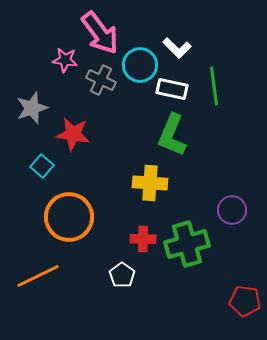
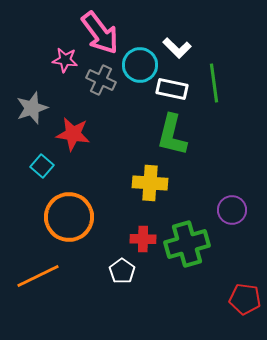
green line: moved 3 px up
green L-shape: rotated 9 degrees counterclockwise
white pentagon: moved 4 px up
red pentagon: moved 2 px up
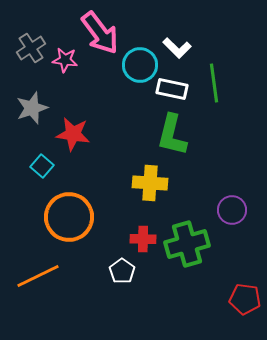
gray cross: moved 70 px left, 32 px up; rotated 32 degrees clockwise
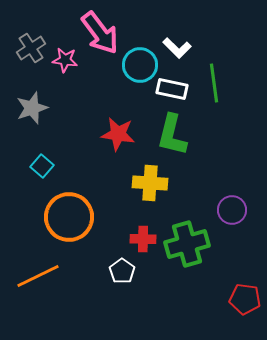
red star: moved 45 px right
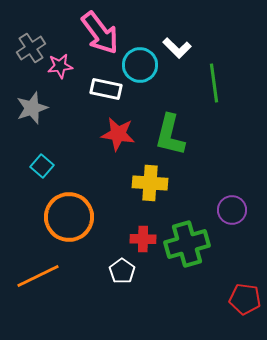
pink star: moved 5 px left, 6 px down; rotated 15 degrees counterclockwise
white rectangle: moved 66 px left
green L-shape: moved 2 px left
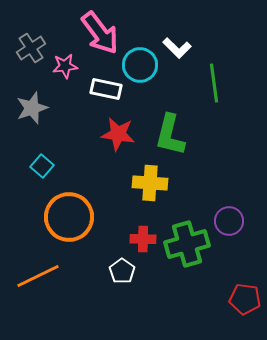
pink star: moved 5 px right
purple circle: moved 3 px left, 11 px down
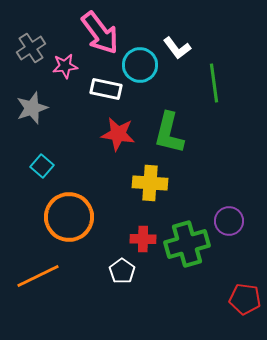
white L-shape: rotated 8 degrees clockwise
green L-shape: moved 1 px left, 2 px up
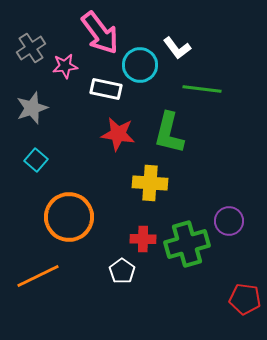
green line: moved 12 px left, 6 px down; rotated 75 degrees counterclockwise
cyan square: moved 6 px left, 6 px up
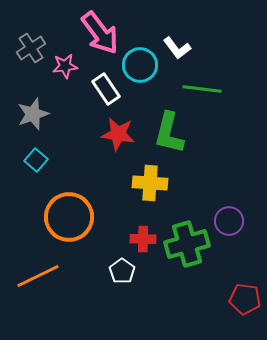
white rectangle: rotated 44 degrees clockwise
gray star: moved 1 px right, 6 px down
